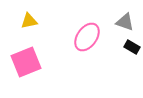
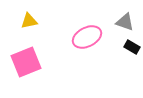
pink ellipse: rotated 28 degrees clockwise
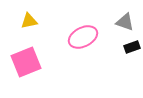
pink ellipse: moved 4 px left
black rectangle: rotated 49 degrees counterclockwise
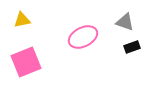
yellow triangle: moved 7 px left, 1 px up
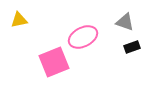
yellow triangle: moved 3 px left
pink square: moved 28 px right
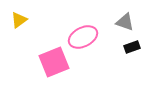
yellow triangle: rotated 24 degrees counterclockwise
